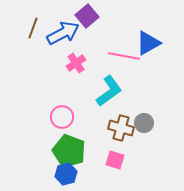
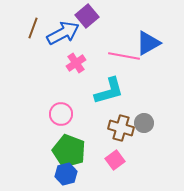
cyan L-shape: rotated 20 degrees clockwise
pink circle: moved 1 px left, 3 px up
pink square: rotated 36 degrees clockwise
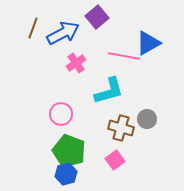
purple square: moved 10 px right, 1 px down
gray circle: moved 3 px right, 4 px up
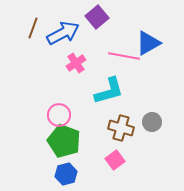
pink circle: moved 2 px left, 1 px down
gray circle: moved 5 px right, 3 px down
green pentagon: moved 5 px left, 10 px up
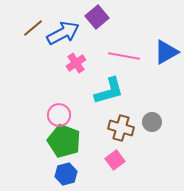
brown line: rotated 30 degrees clockwise
blue triangle: moved 18 px right, 9 px down
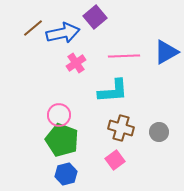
purple square: moved 2 px left
blue arrow: rotated 16 degrees clockwise
pink line: rotated 12 degrees counterclockwise
cyan L-shape: moved 4 px right; rotated 12 degrees clockwise
gray circle: moved 7 px right, 10 px down
green pentagon: moved 2 px left, 1 px up
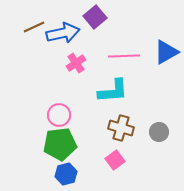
brown line: moved 1 px right, 1 px up; rotated 15 degrees clockwise
green pentagon: moved 2 px left, 4 px down; rotated 28 degrees counterclockwise
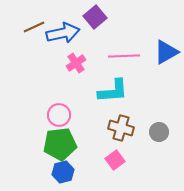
blue hexagon: moved 3 px left, 2 px up
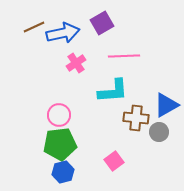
purple square: moved 7 px right, 6 px down; rotated 10 degrees clockwise
blue triangle: moved 53 px down
brown cross: moved 15 px right, 10 px up; rotated 10 degrees counterclockwise
pink square: moved 1 px left, 1 px down
